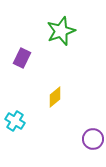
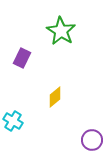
green star: rotated 20 degrees counterclockwise
cyan cross: moved 2 px left
purple circle: moved 1 px left, 1 px down
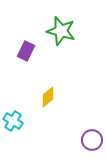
green star: rotated 16 degrees counterclockwise
purple rectangle: moved 4 px right, 7 px up
yellow diamond: moved 7 px left
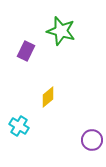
cyan cross: moved 6 px right, 5 px down
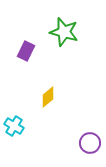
green star: moved 3 px right, 1 px down
cyan cross: moved 5 px left
purple circle: moved 2 px left, 3 px down
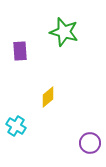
purple rectangle: moved 6 px left; rotated 30 degrees counterclockwise
cyan cross: moved 2 px right
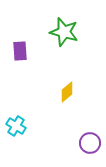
yellow diamond: moved 19 px right, 5 px up
